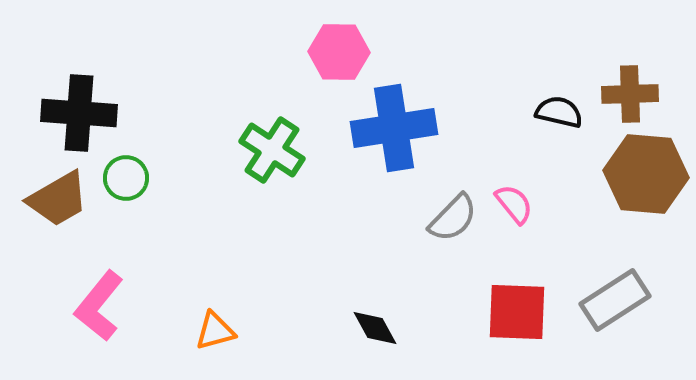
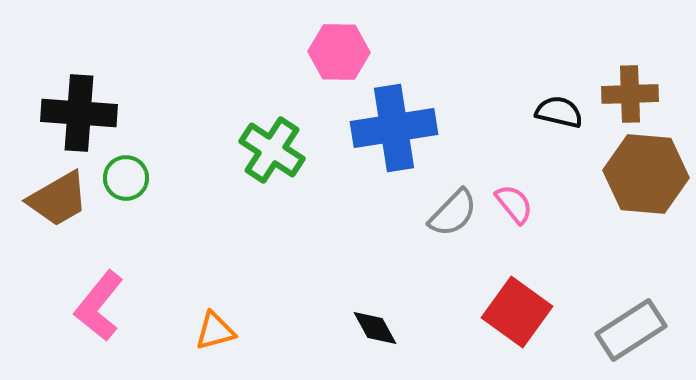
gray semicircle: moved 5 px up
gray rectangle: moved 16 px right, 30 px down
red square: rotated 34 degrees clockwise
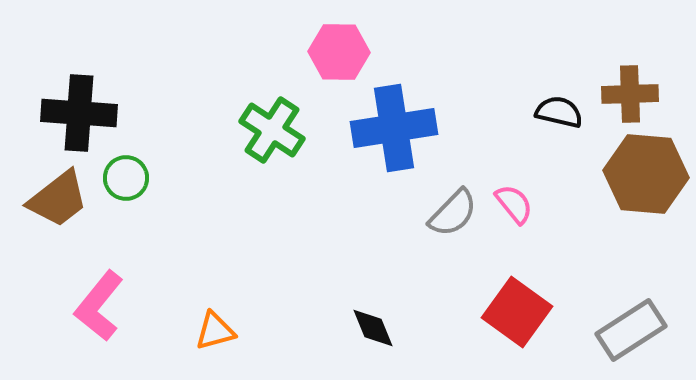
green cross: moved 20 px up
brown trapezoid: rotated 8 degrees counterclockwise
black diamond: moved 2 px left; rotated 6 degrees clockwise
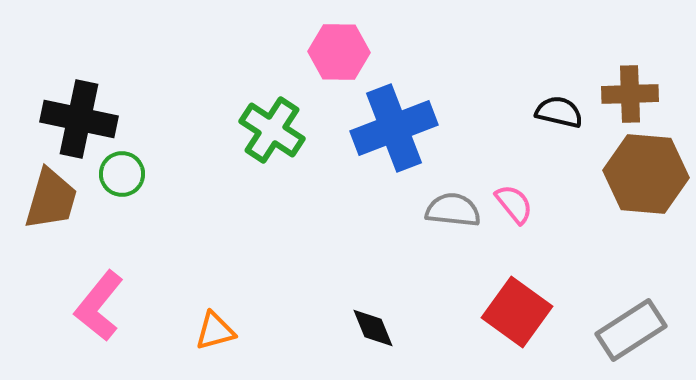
black cross: moved 6 px down; rotated 8 degrees clockwise
blue cross: rotated 12 degrees counterclockwise
green circle: moved 4 px left, 4 px up
brown trapezoid: moved 7 px left; rotated 36 degrees counterclockwise
gray semicircle: moved 3 px up; rotated 128 degrees counterclockwise
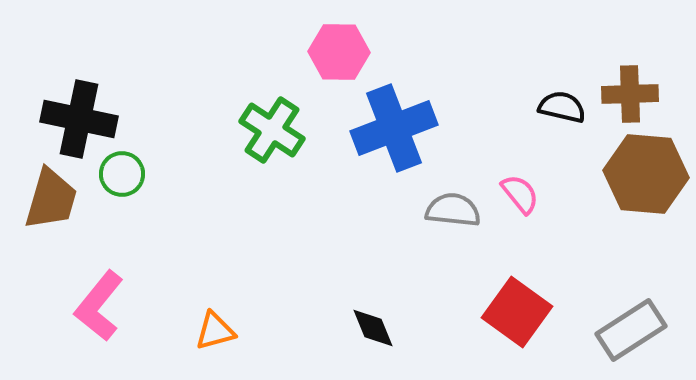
black semicircle: moved 3 px right, 5 px up
pink semicircle: moved 6 px right, 10 px up
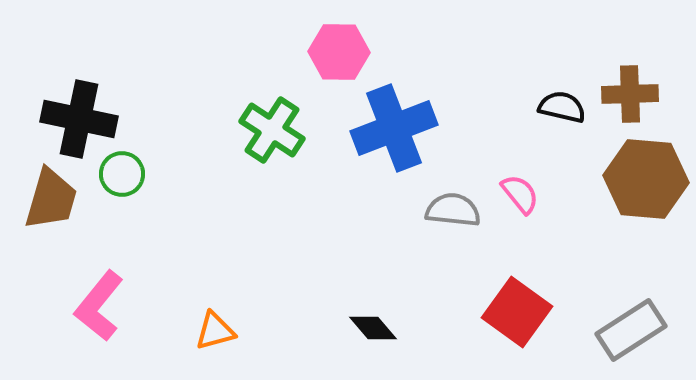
brown hexagon: moved 5 px down
black diamond: rotated 18 degrees counterclockwise
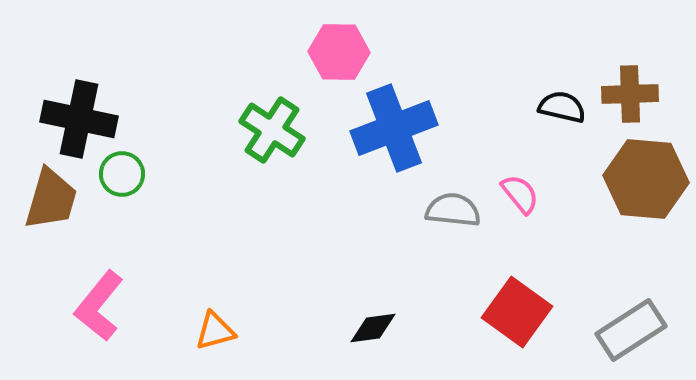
black diamond: rotated 57 degrees counterclockwise
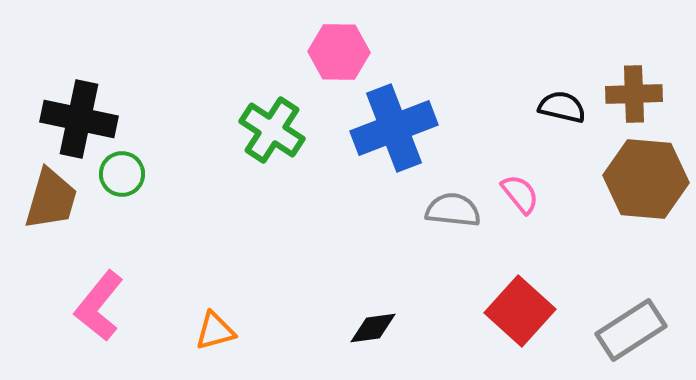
brown cross: moved 4 px right
red square: moved 3 px right, 1 px up; rotated 6 degrees clockwise
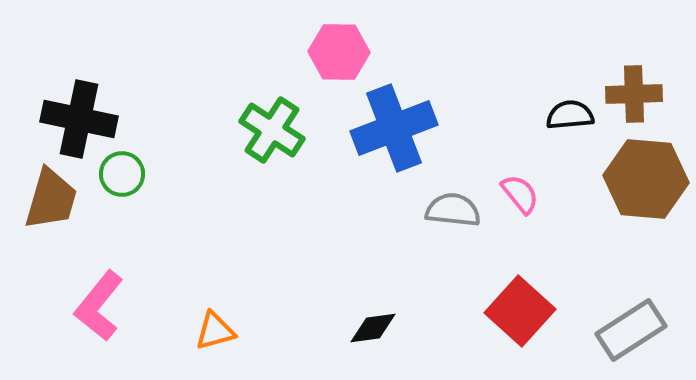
black semicircle: moved 8 px right, 8 px down; rotated 18 degrees counterclockwise
